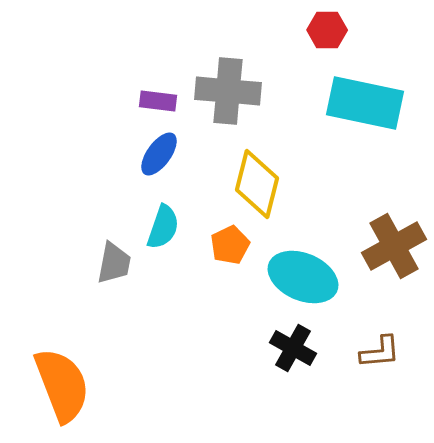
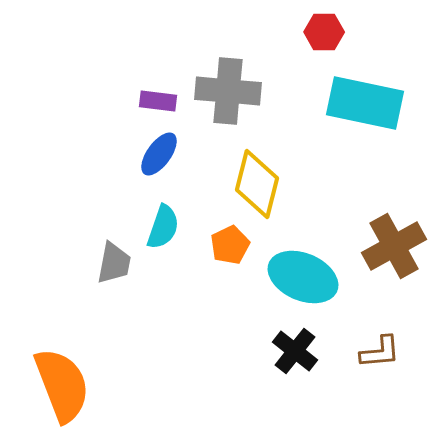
red hexagon: moved 3 px left, 2 px down
black cross: moved 2 px right, 3 px down; rotated 9 degrees clockwise
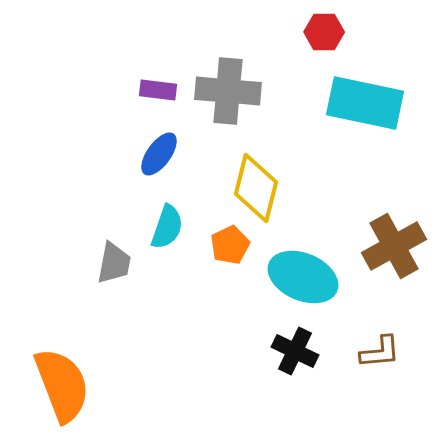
purple rectangle: moved 11 px up
yellow diamond: moved 1 px left, 4 px down
cyan semicircle: moved 4 px right
black cross: rotated 12 degrees counterclockwise
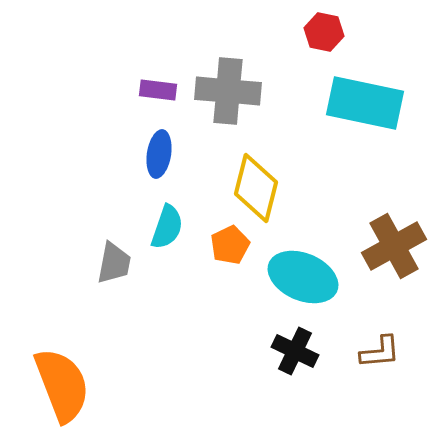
red hexagon: rotated 12 degrees clockwise
blue ellipse: rotated 27 degrees counterclockwise
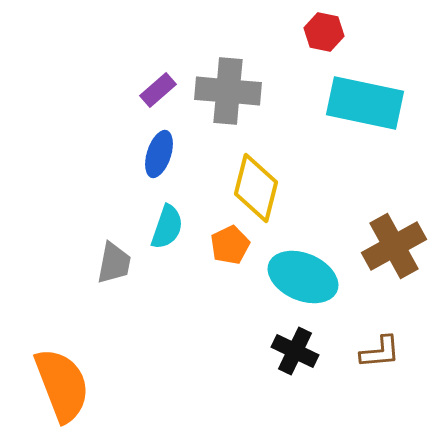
purple rectangle: rotated 48 degrees counterclockwise
blue ellipse: rotated 9 degrees clockwise
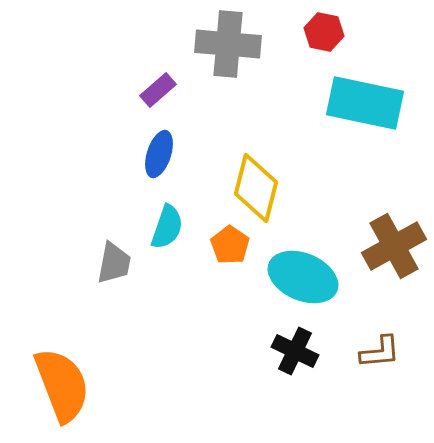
gray cross: moved 47 px up
orange pentagon: rotated 12 degrees counterclockwise
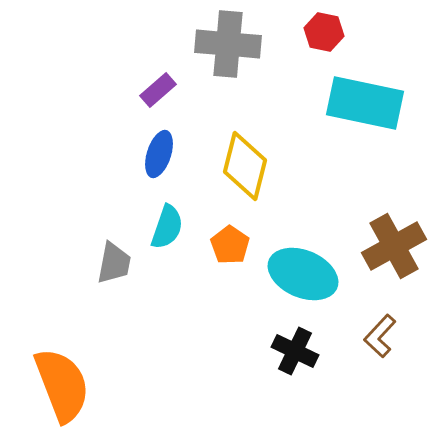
yellow diamond: moved 11 px left, 22 px up
cyan ellipse: moved 3 px up
brown L-shape: moved 16 px up; rotated 138 degrees clockwise
